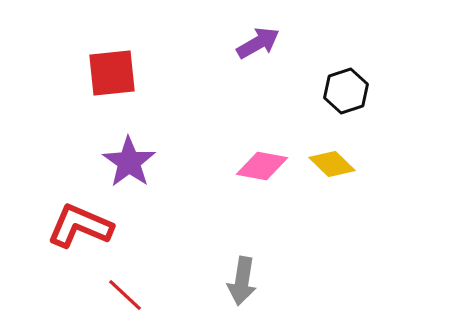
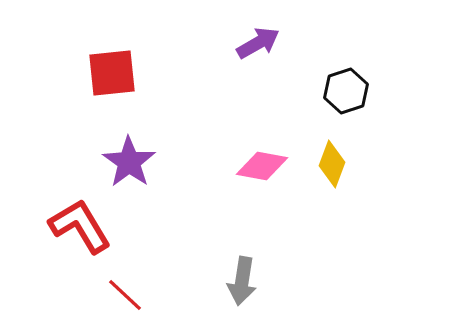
yellow diamond: rotated 66 degrees clockwise
red L-shape: rotated 36 degrees clockwise
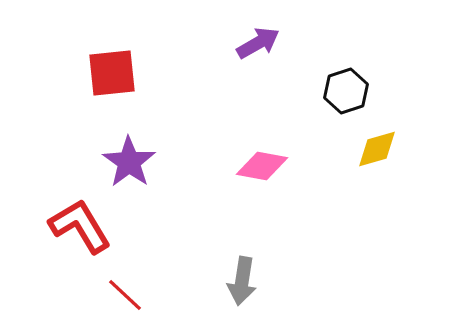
yellow diamond: moved 45 px right, 15 px up; rotated 54 degrees clockwise
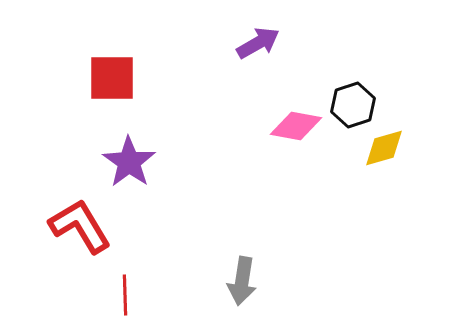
red square: moved 5 px down; rotated 6 degrees clockwise
black hexagon: moved 7 px right, 14 px down
yellow diamond: moved 7 px right, 1 px up
pink diamond: moved 34 px right, 40 px up
red line: rotated 45 degrees clockwise
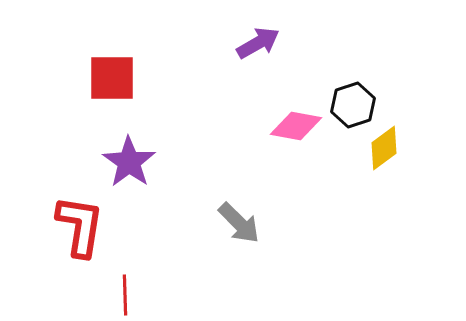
yellow diamond: rotated 21 degrees counterclockwise
red L-shape: rotated 40 degrees clockwise
gray arrow: moved 3 px left, 58 px up; rotated 54 degrees counterclockwise
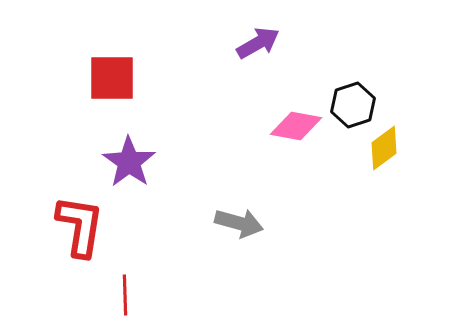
gray arrow: rotated 30 degrees counterclockwise
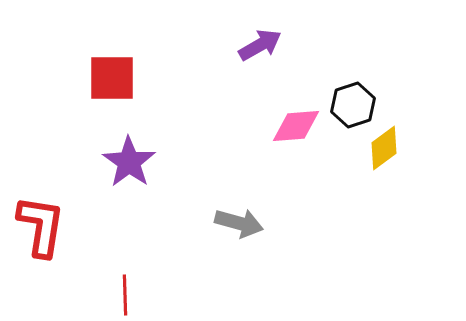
purple arrow: moved 2 px right, 2 px down
pink diamond: rotated 15 degrees counterclockwise
red L-shape: moved 39 px left
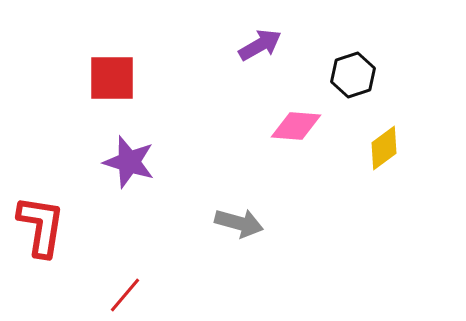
black hexagon: moved 30 px up
pink diamond: rotated 9 degrees clockwise
purple star: rotated 18 degrees counterclockwise
red line: rotated 42 degrees clockwise
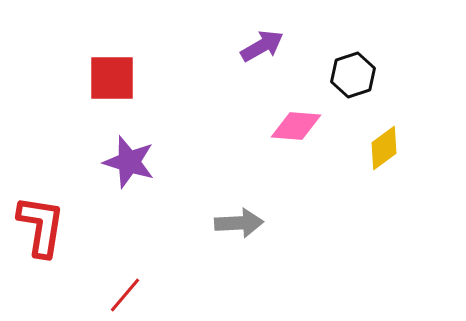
purple arrow: moved 2 px right, 1 px down
gray arrow: rotated 18 degrees counterclockwise
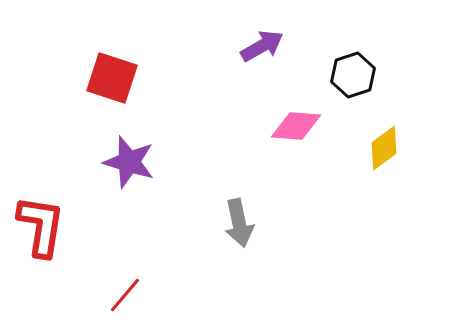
red square: rotated 18 degrees clockwise
gray arrow: rotated 81 degrees clockwise
